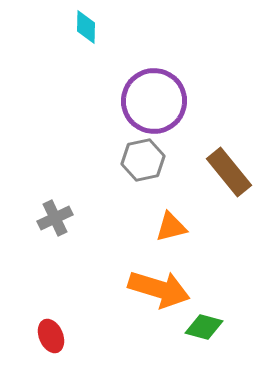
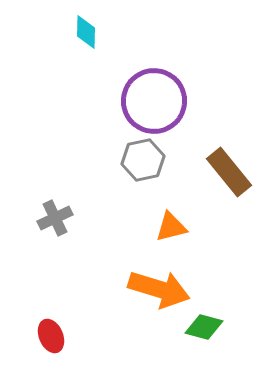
cyan diamond: moved 5 px down
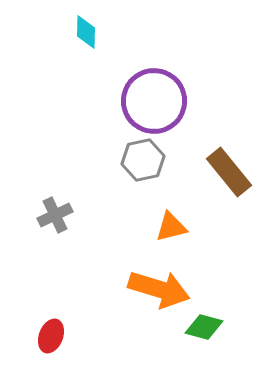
gray cross: moved 3 px up
red ellipse: rotated 44 degrees clockwise
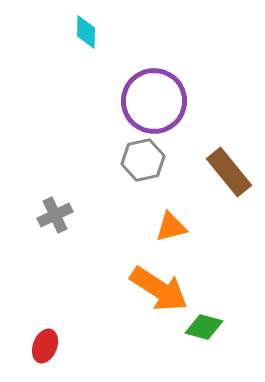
orange arrow: rotated 16 degrees clockwise
red ellipse: moved 6 px left, 10 px down
